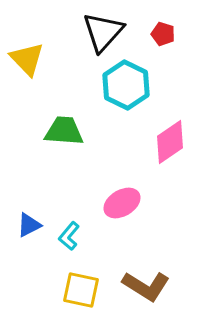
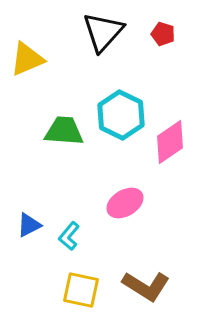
yellow triangle: rotated 51 degrees clockwise
cyan hexagon: moved 5 px left, 30 px down
pink ellipse: moved 3 px right
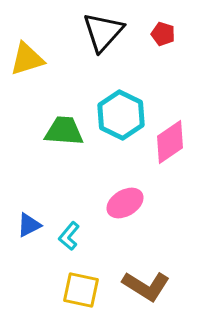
yellow triangle: rotated 6 degrees clockwise
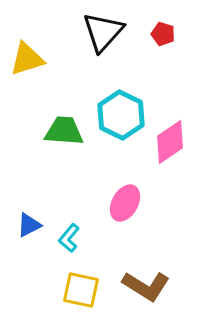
pink ellipse: rotated 30 degrees counterclockwise
cyan L-shape: moved 2 px down
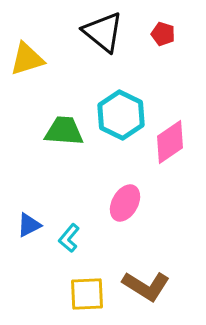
black triangle: rotated 33 degrees counterclockwise
yellow square: moved 6 px right, 4 px down; rotated 15 degrees counterclockwise
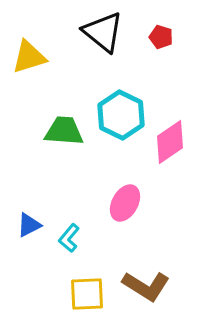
red pentagon: moved 2 px left, 3 px down
yellow triangle: moved 2 px right, 2 px up
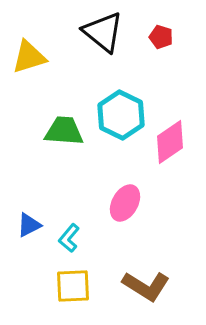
yellow square: moved 14 px left, 8 px up
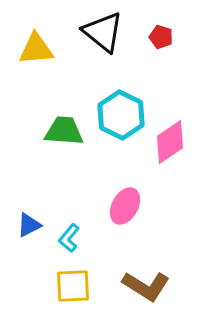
yellow triangle: moved 7 px right, 8 px up; rotated 12 degrees clockwise
pink ellipse: moved 3 px down
